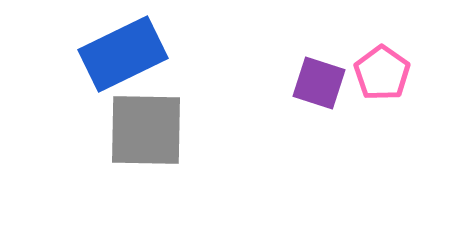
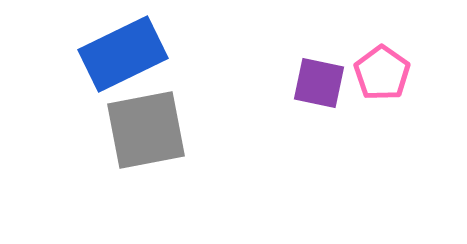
purple square: rotated 6 degrees counterclockwise
gray square: rotated 12 degrees counterclockwise
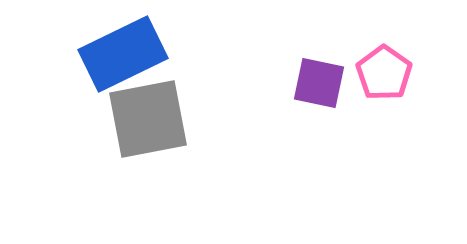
pink pentagon: moved 2 px right
gray square: moved 2 px right, 11 px up
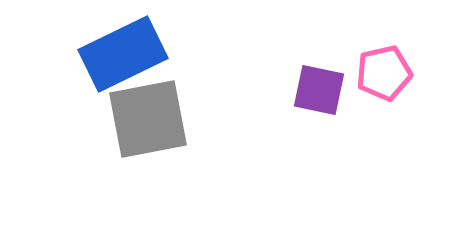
pink pentagon: rotated 24 degrees clockwise
purple square: moved 7 px down
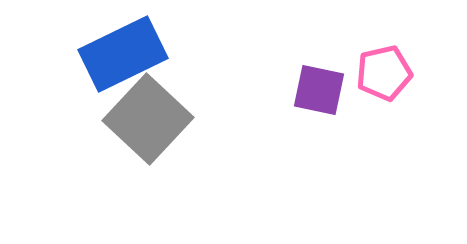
gray square: rotated 36 degrees counterclockwise
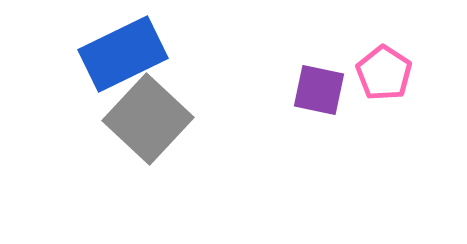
pink pentagon: rotated 26 degrees counterclockwise
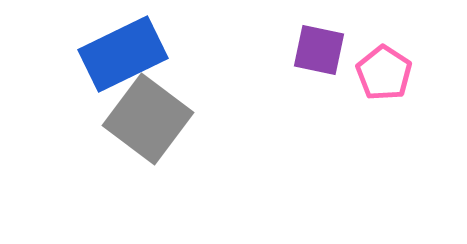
purple square: moved 40 px up
gray square: rotated 6 degrees counterclockwise
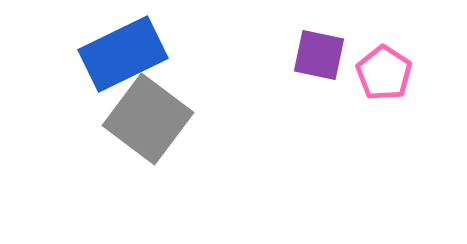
purple square: moved 5 px down
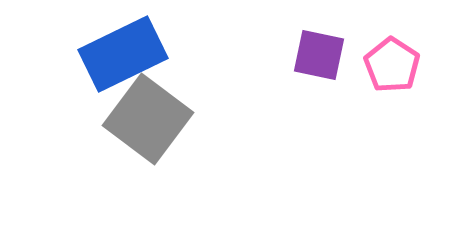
pink pentagon: moved 8 px right, 8 px up
